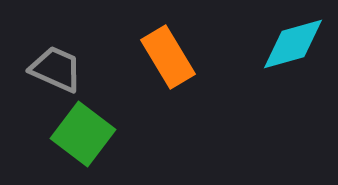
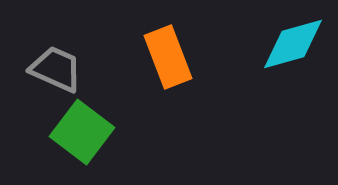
orange rectangle: rotated 10 degrees clockwise
green square: moved 1 px left, 2 px up
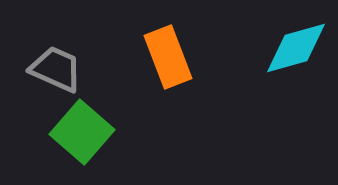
cyan diamond: moved 3 px right, 4 px down
green square: rotated 4 degrees clockwise
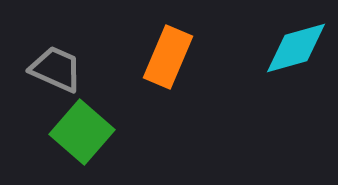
orange rectangle: rotated 44 degrees clockwise
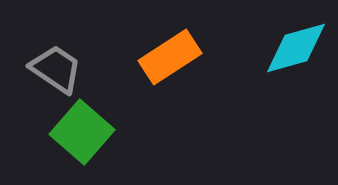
orange rectangle: moved 2 px right; rotated 34 degrees clockwise
gray trapezoid: rotated 10 degrees clockwise
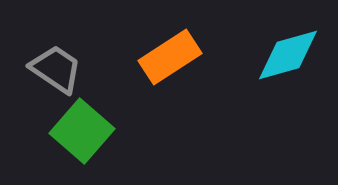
cyan diamond: moved 8 px left, 7 px down
green square: moved 1 px up
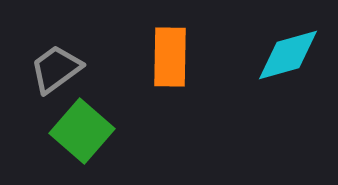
orange rectangle: rotated 56 degrees counterclockwise
gray trapezoid: rotated 70 degrees counterclockwise
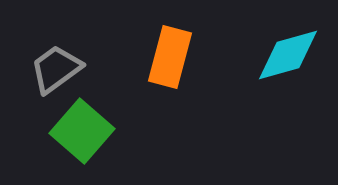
orange rectangle: rotated 14 degrees clockwise
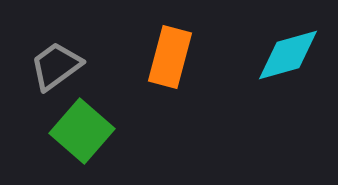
gray trapezoid: moved 3 px up
